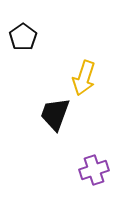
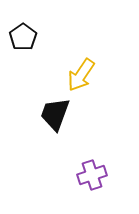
yellow arrow: moved 3 px left, 3 px up; rotated 16 degrees clockwise
purple cross: moved 2 px left, 5 px down
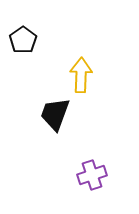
black pentagon: moved 3 px down
yellow arrow: rotated 148 degrees clockwise
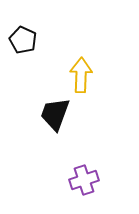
black pentagon: rotated 12 degrees counterclockwise
purple cross: moved 8 px left, 5 px down
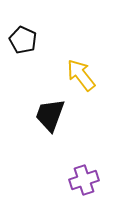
yellow arrow: rotated 40 degrees counterclockwise
black trapezoid: moved 5 px left, 1 px down
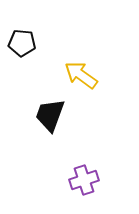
black pentagon: moved 1 px left, 3 px down; rotated 20 degrees counterclockwise
yellow arrow: rotated 16 degrees counterclockwise
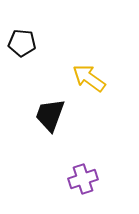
yellow arrow: moved 8 px right, 3 px down
purple cross: moved 1 px left, 1 px up
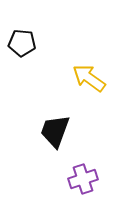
black trapezoid: moved 5 px right, 16 px down
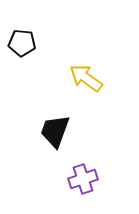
yellow arrow: moved 3 px left
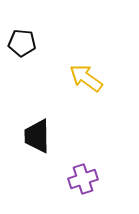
black trapezoid: moved 18 px left, 5 px down; rotated 21 degrees counterclockwise
